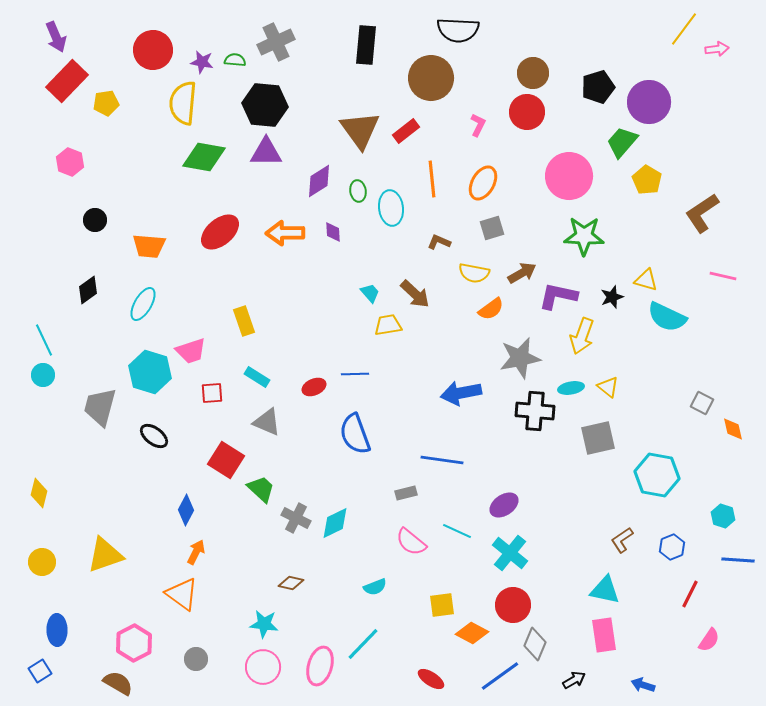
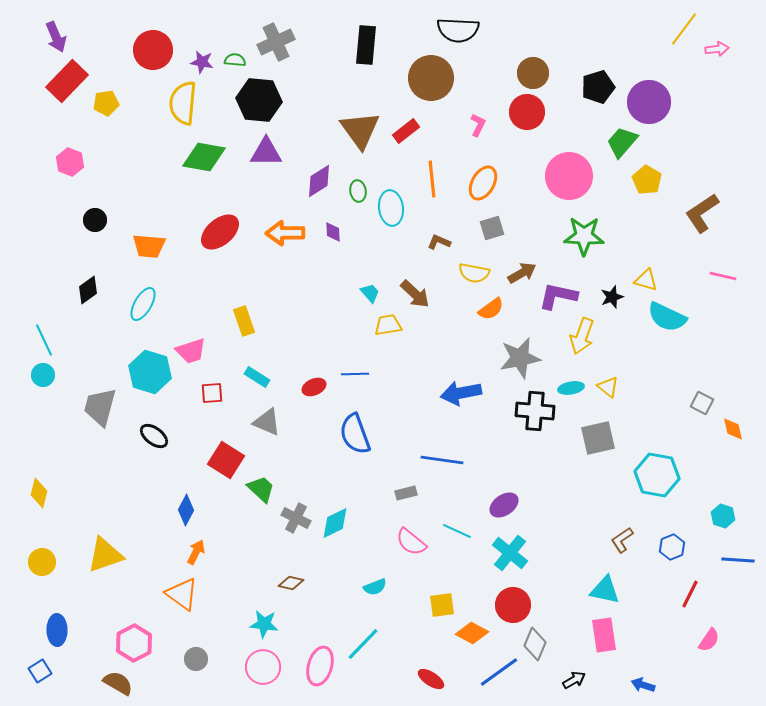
black hexagon at (265, 105): moved 6 px left, 5 px up
blue line at (500, 676): moved 1 px left, 4 px up
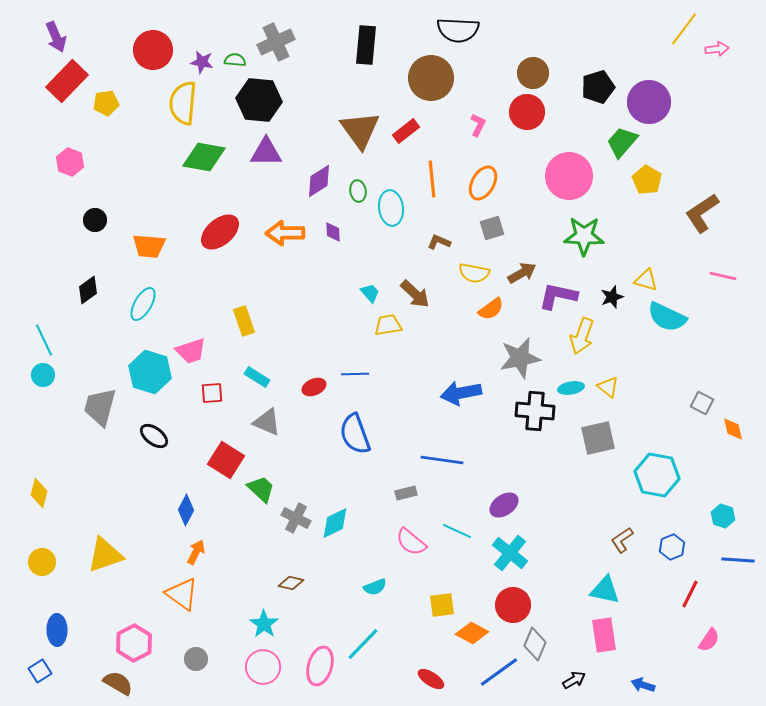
cyan star at (264, 624): rotated 28 degrees clockwise
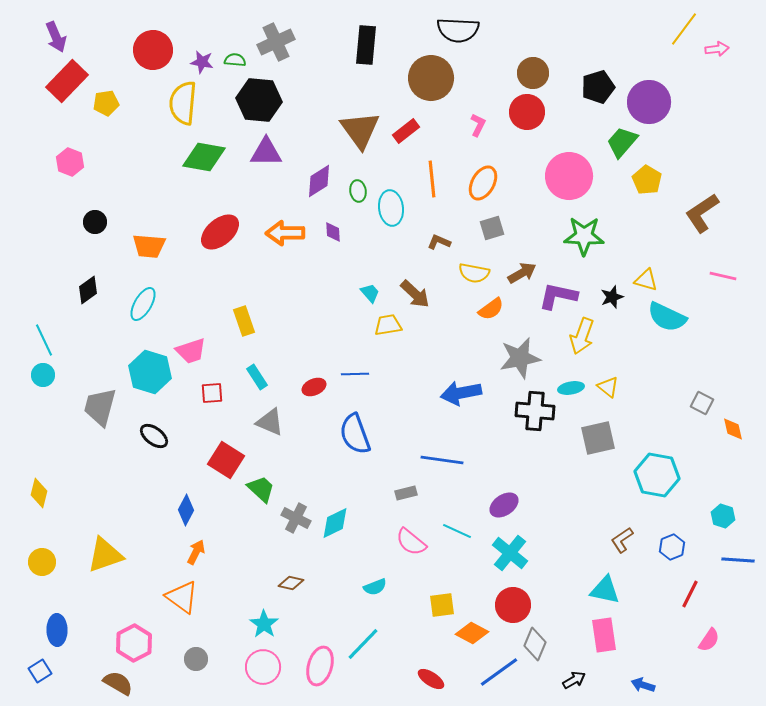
black circle at (95, 220): moved 2 px down
cyan rectangle at (257, 377): rotated 25 degrees clockwise
gray triangle at (267, 422): moved 3 px right
orange triangle at (182, 594): moved 3 px down
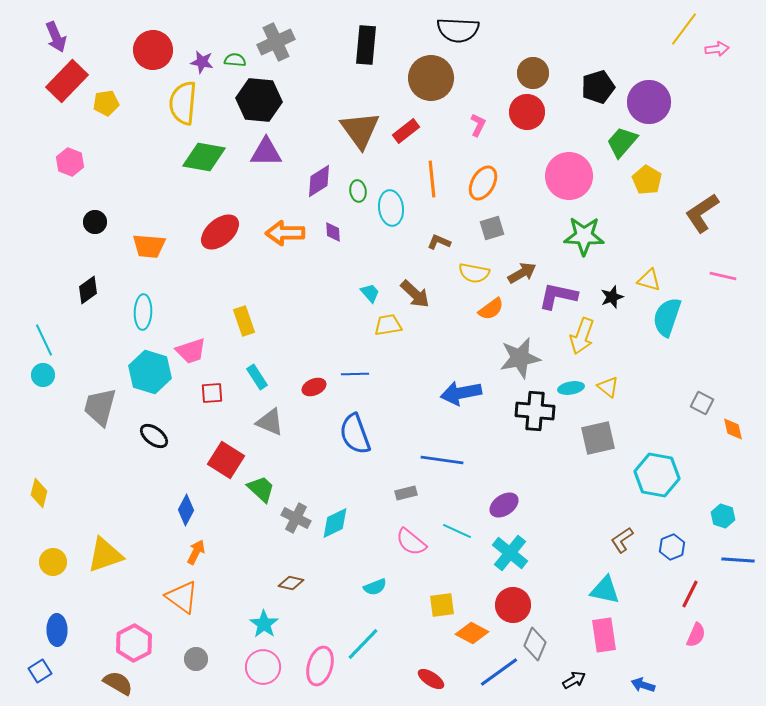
yellow triangle at (646, 280): moved 3 px right
cyan ellipse at (143, 304): moved 8 px down; rotated 28 degrees counterclockwise
cyan semicircle at (667, 317): rotated 84 degrees clockwise
yellow circle at (42, 562): moved 11 px right
pink semicircle at (709, 640): moved 13 px left, 5 px up; rotated 10 degrees counterclockwise
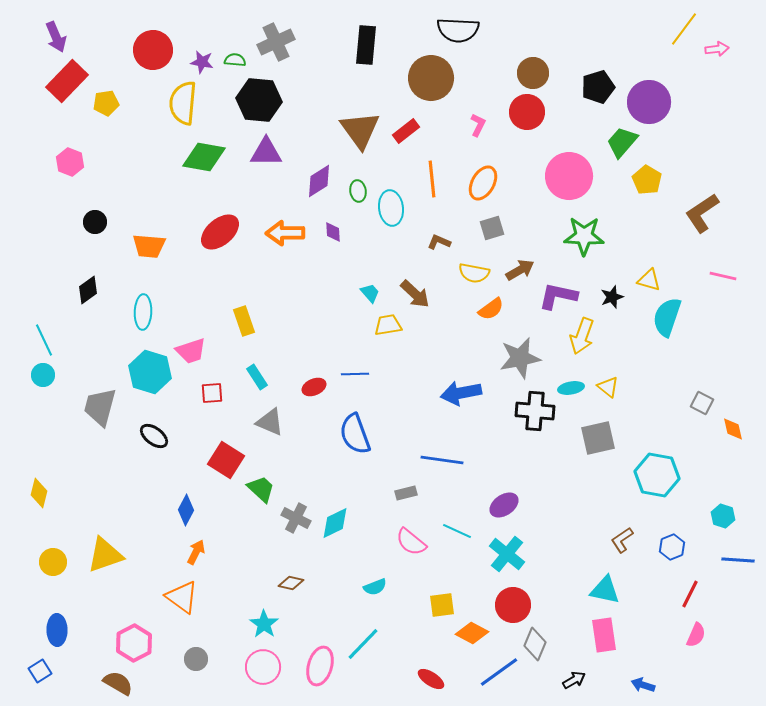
brown arrow at (522, 273): moved 2 px left, 3 px up
cyan cross at (510, 553): moved 3 px left, 1 px down
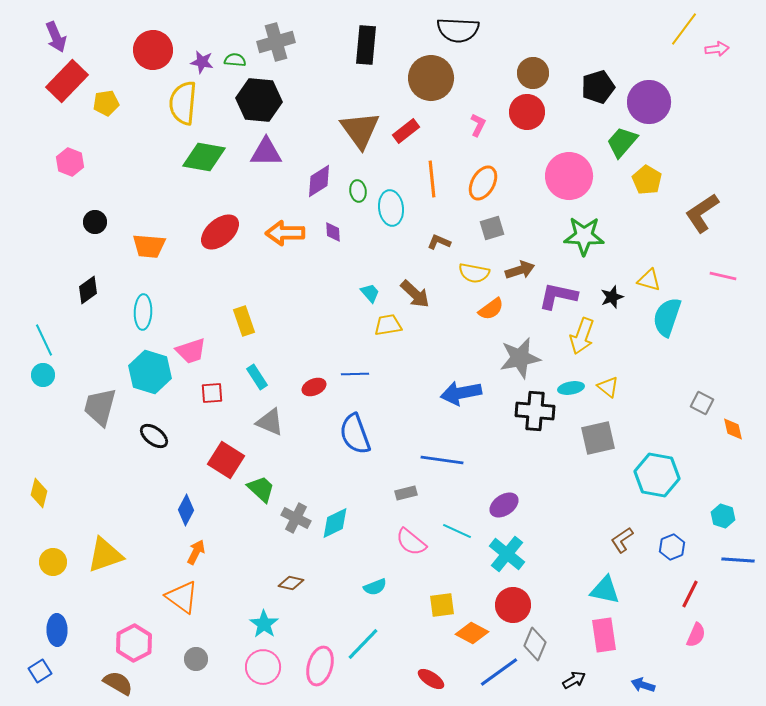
gray cross at (276, 42): rotated 9 degrees clockwise
brown arrow at (520, 270): rotated 12 degrees clockwise
